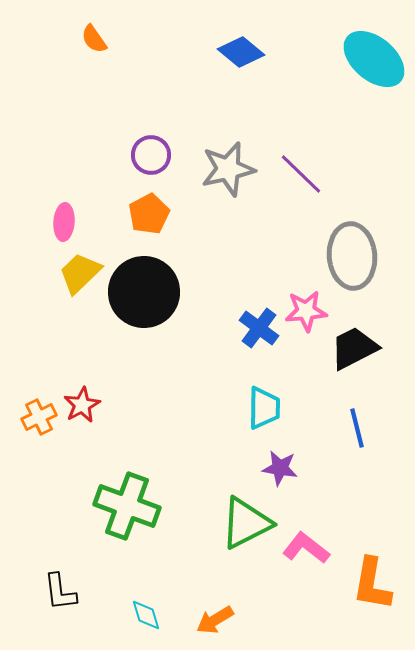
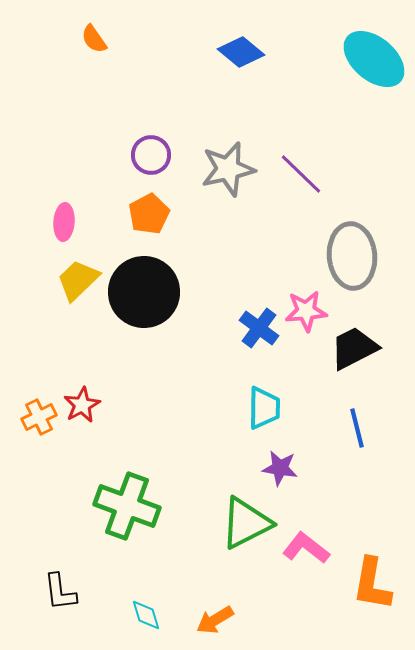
yellow trapezoid: moved 2 px left, 7 px down
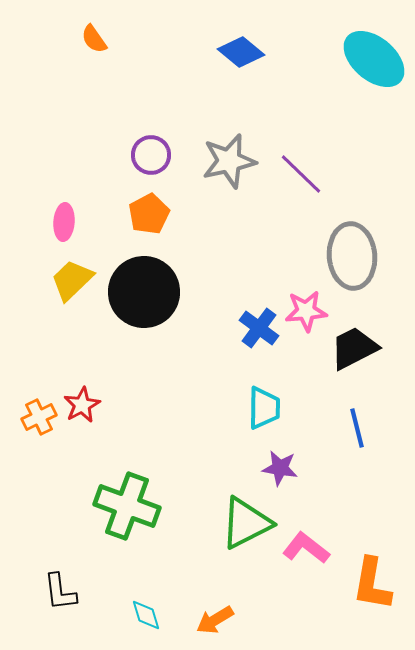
gray star: moved 1 px right, 8 px up
yellow trapezoid: moved 6 px left
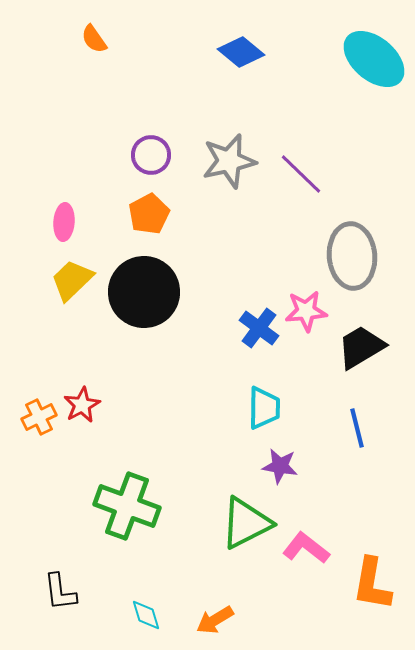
black trapezoid: moved 7 px right, 1 px up; rotated 4 degrees counterclockwise
purple star: moved 2 px up
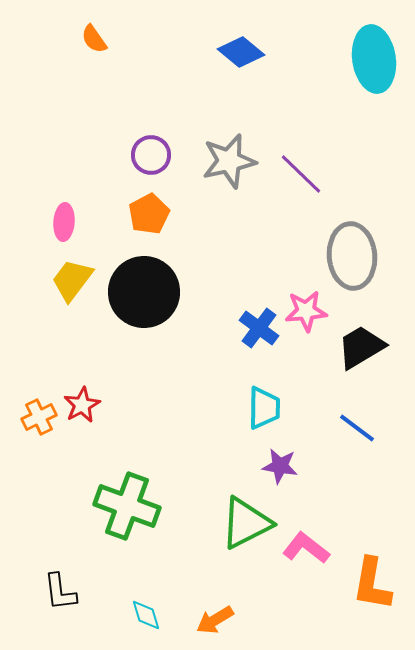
cyan ellipse: rotated 42 degrees clockwise
yellow trapezoid: rotated 9 degrees counterclockwise
blue line: rotated 39 degrees counterclockwise
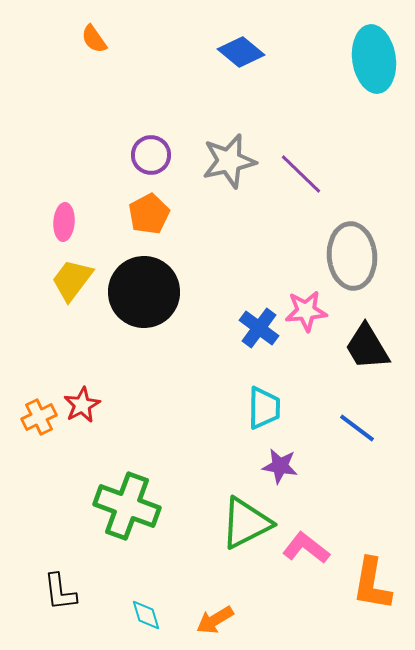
black trapezoid: moved 6 px right; rotated 90 degrees counterclockwise
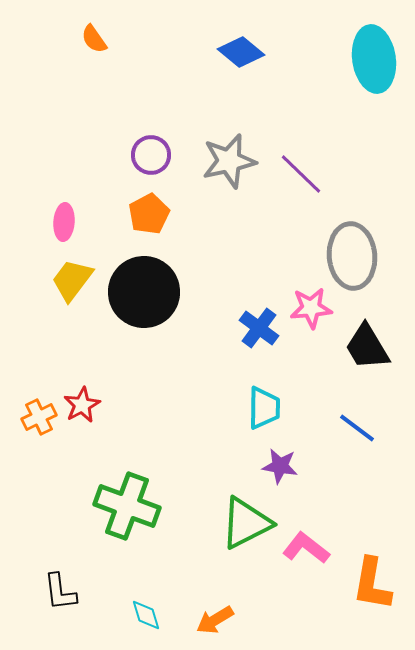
pink star: moved 5 px right, 3 px up
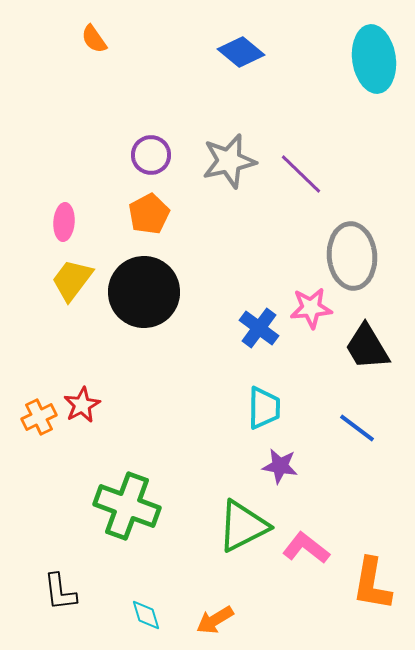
green triangle: moved 3 px left, 3 px down
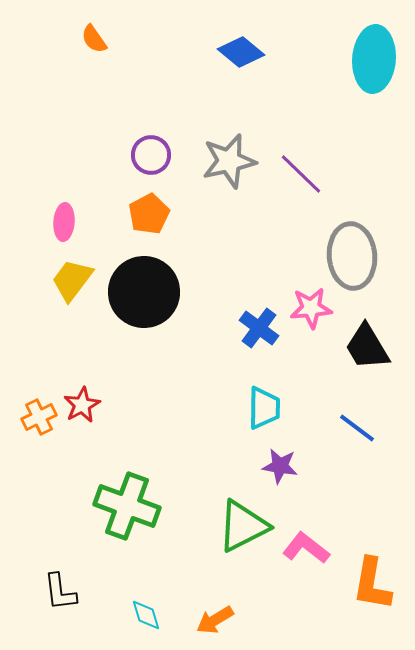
cyan ellipse: rotated 12 degrees clockwise
